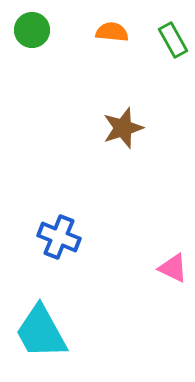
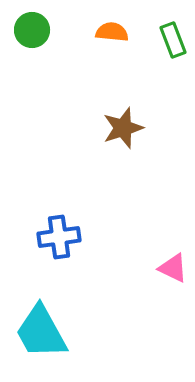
green rectangle: rotated 8 degrees clockwise
blue cross: rotated 30 degrees counterclockwise
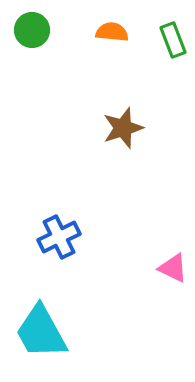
blue cross: rotated 18 degrees counterclockwise
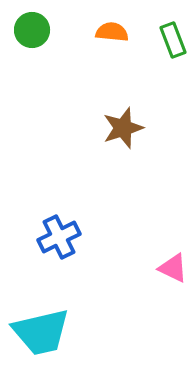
cyan trapezoid: rotated 74 degrees counterclockwise
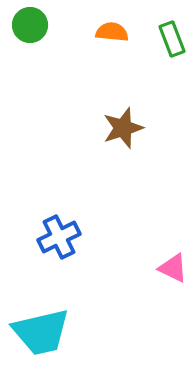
green circle: moved 2 px left, 5 px up
green rectangle: moved 1 px left, 1 px up
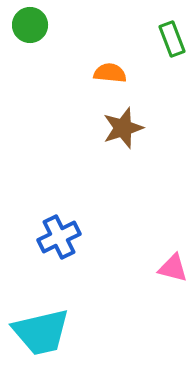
orange semicircle: moved 2 px left, 41 px down
pink triangle: rotated 12 degrees counterclockwise
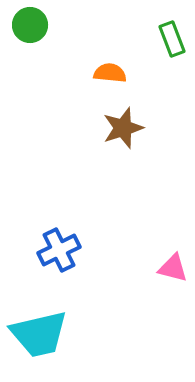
blue cross: moved 13 px down
cyan trapezoid: moved 2 px left, 2 px down
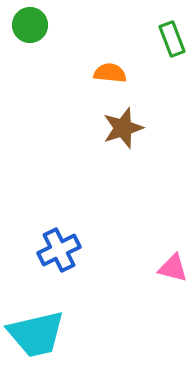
cyan trapezoid: moved 3 px left
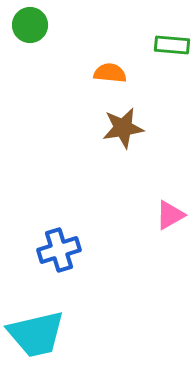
green rectangle: moved 6 px down; rotated 64 degrees counterclockwise
brown star: rotated 9 degrees clockwise
blue cross: rotated 9 degrees clockwise
pink triangle: moved 3 px left, 53 px up; rotated 44 degrees counterclockwise
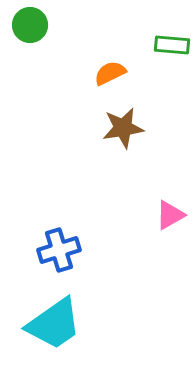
orange semicircle: rotated 32 degrees counterclockwise
cyan trapezoid: moved 18 px right, 10 px up; rotated 22 degrees counterclockwise
